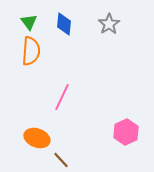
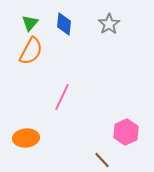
green triangle: moved 1 px right, 1 px down; rotated 18 degrees clockwise
orange semicircle: rotated 24 degrees clockwise
orange ellipse: moved 11 px left; rotated 25 degrees counterclockwise
brown line: moved 41 px right
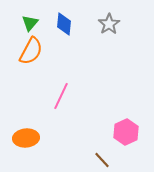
pink line: moved 1 px left, 1 px up
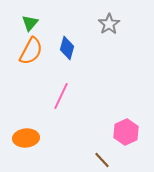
blue diamond: moved 3 px right, 24 px down; rotated 10 degrees clockwise
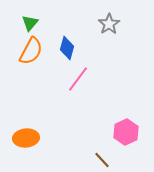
pink line: moved 17 px right, 17 px up; rotated 12 degrees clockwise
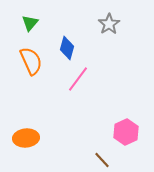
orange semicircle: moved 10 px down; rotated 52 degrees counterclockwise
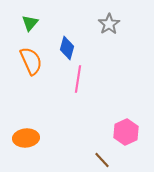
pink line: rotated 28 degrees counterclockwise
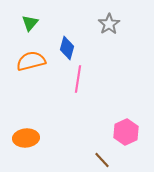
orange semicircle: rotated 80 degrees counterclockwise
